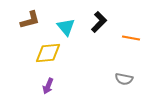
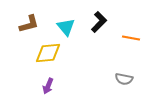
brown L-shape: moved 1 px left, 4 px down
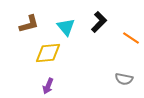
orange line: rotated 24 degrees clockwise
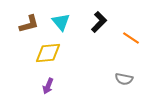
cyan triangle: moved 5 px left, 5 px up
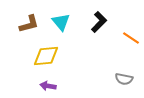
yellow diamond: moved 2 px left, 3 px down
purple arrow: rotated 77 degrees clockwise
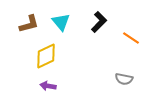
yellow diamond: rotated 20 degrees counterclockwise
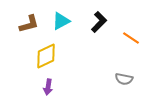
cyan triangle: moved 1 px up; rotated 42 degrees clockwise
purple arrow: moved 1 px down; rotated 91 degrees counterclockwise
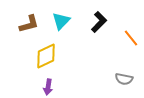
cyan triangle: rotated 18 degrees counterclockwise
orange line: rotated 18 degrees clockwise
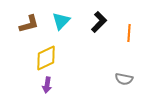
orange line: moved 2 px left, 5 px up; rotated 42 degrees clockwise
yellow diamond: moved 2 px down
purple arrow: moved 1 px left, 2 px up
